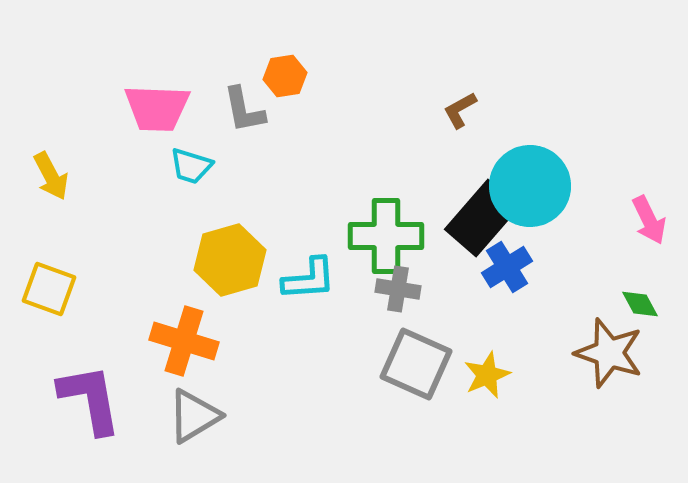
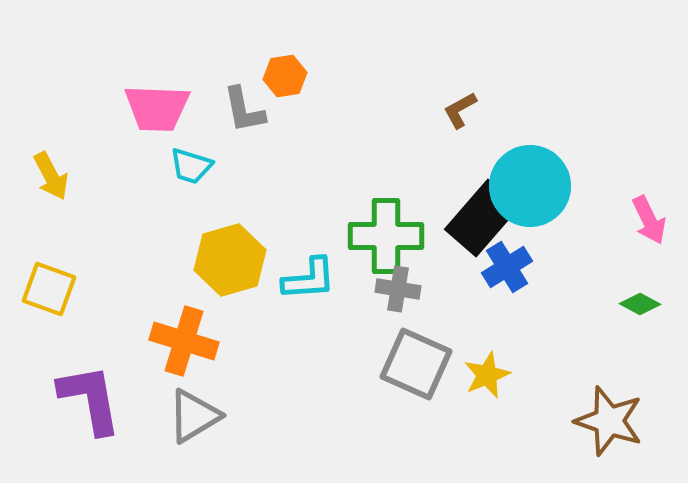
green diamond: rotated 33 degrees counterclockwise
brown star: moved 68 px down
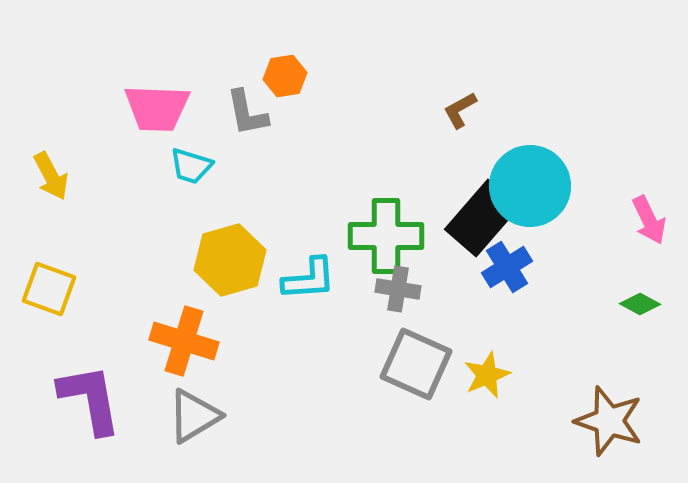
gray L-shape: moved 3 px right, 3 px down
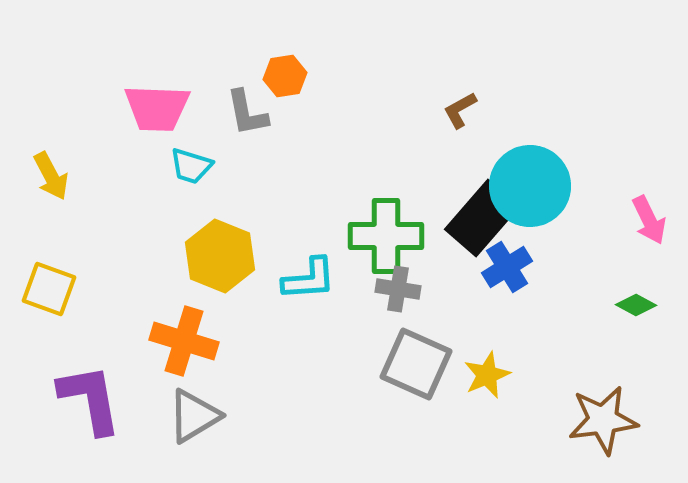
yellow hexagon: moved 10 px left, 4 px up; rotated 22 degrees counterclockwise
green diamond: moved 4 px left, 1 px down
brown star: moved 6 px left, 1 px up; rotated 26 degrees counterclockwise
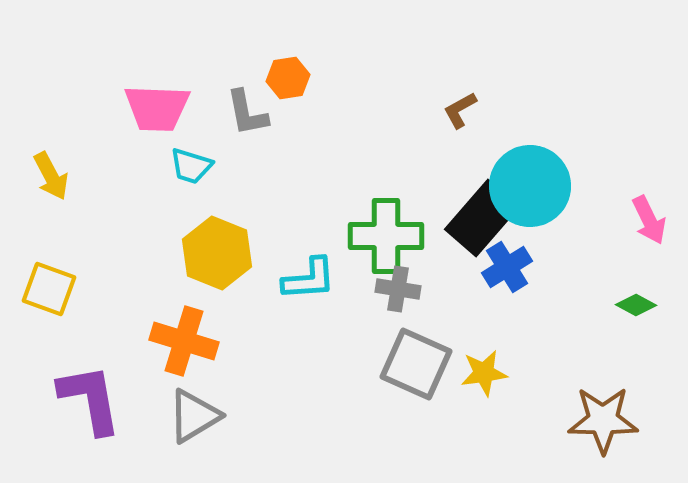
orange hexagon: moved 3 px right, 2 px down
yellow hexagon: moved 3 px left, 3 px up
yellow star: moved 3 px left, 2 px up; rotated 15 degrees clockwise
brown star: rotated 8 degrees clockwise
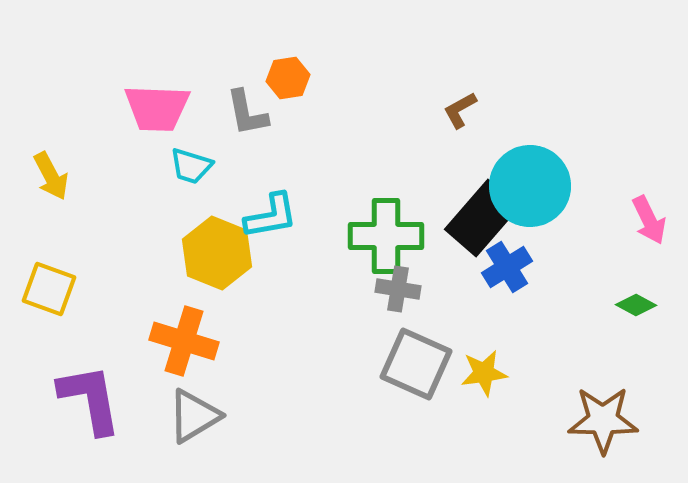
cyan L-shape: moved 38 px left, 63 px up; rotated 6 degrees counterclockwise
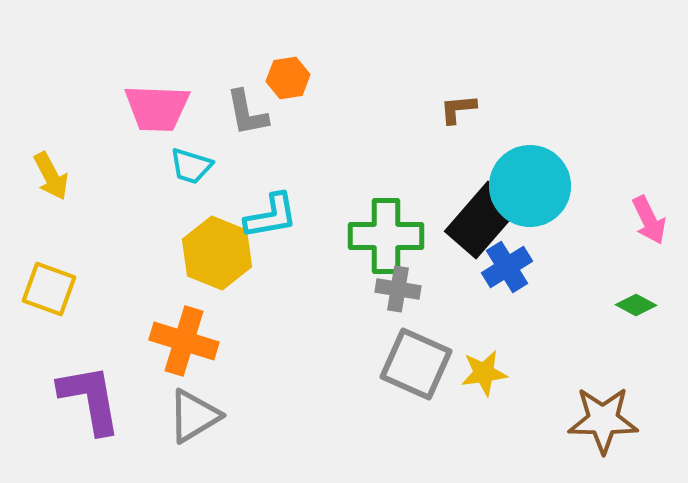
brown L-shape: moved 2 px left, 1 px up; rotated 24 degrees clockwise
black rectangle: moved 2 px down
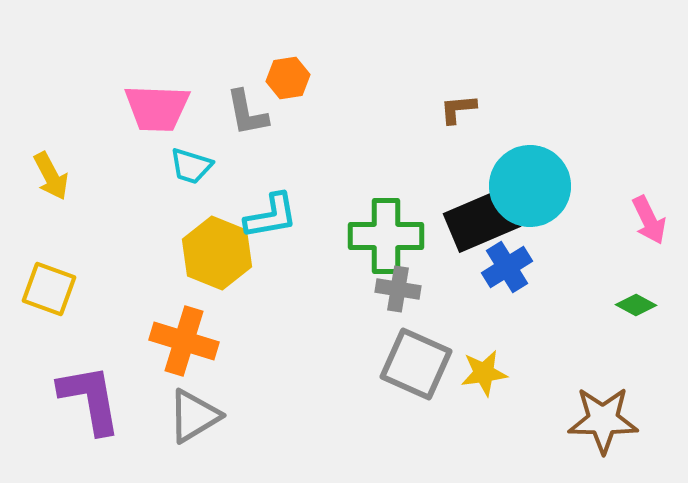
black rectangle: rotated 26 degrees clockwise
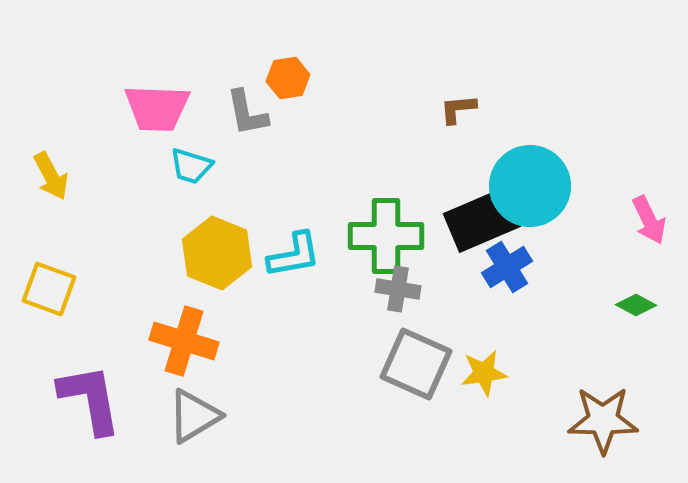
cyan L-shape: moved 23 px right, 39 px down
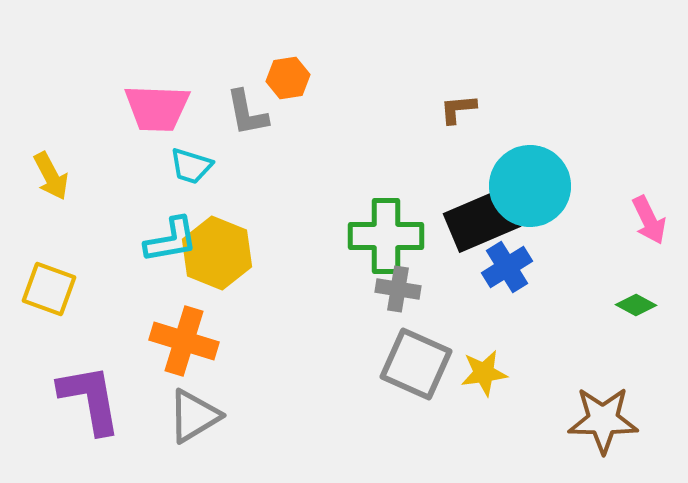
cyan L-shape: moved 123 px left, 15 px up
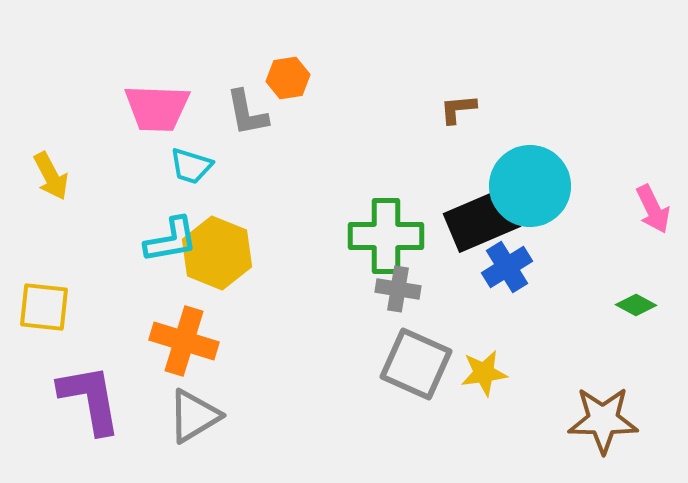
pink arrow: moved 4 px right, 11 px up
yellow square: moved 5 px left, 18 px down; rotated 14 degrees counterclockwise
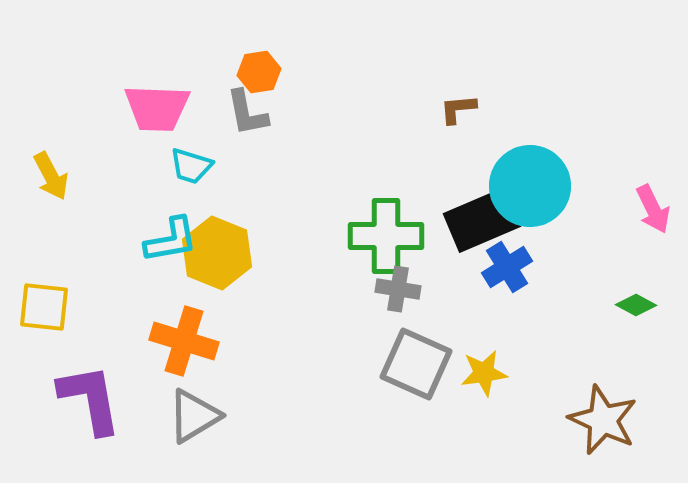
orange hexagon: moved 29 px left, 6 px up
brown star: rotated 24 degrees clockwise
